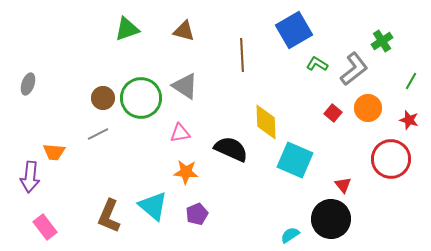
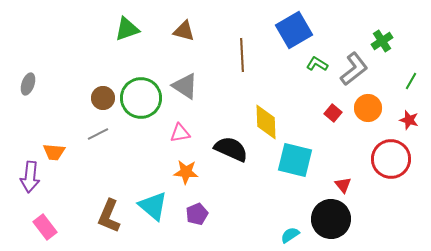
cyan square: rotated 9 degrees counterclockwise
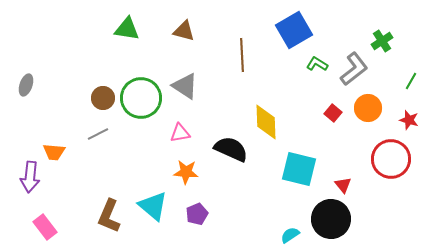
green triangle: rotated 28 degrees clockwise
gray ellipse: moved 2 px left, 1 px down
cyan square: moved 4 px right, 9 px down
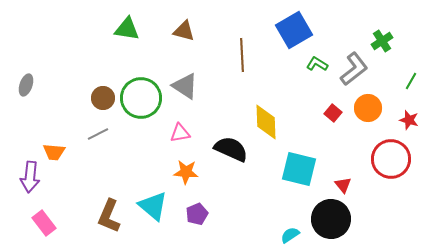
pink rectangle: moved 1 px left, 4 px up
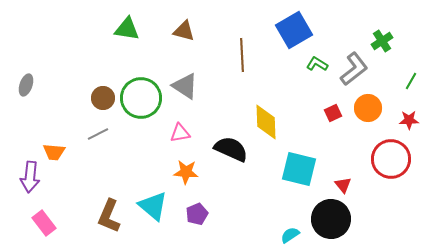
red square: rotated 24 degrees clockwise
red star: rotated 18 degrees counterclockwise
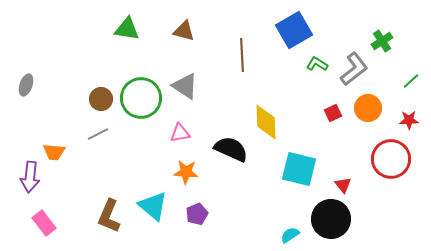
green line: rotated 18 degrees clockwise
brown circle: moved 2 px left, 1 px down
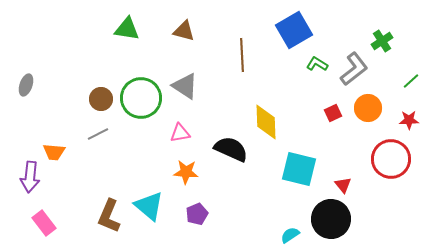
cyan triangle: moved 4 px left
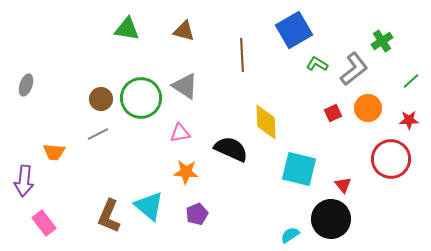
purple arrow: moved 6 px left, 4 px down
